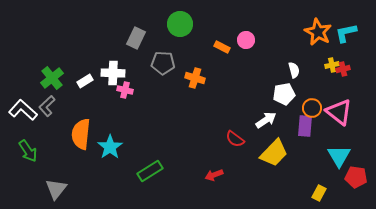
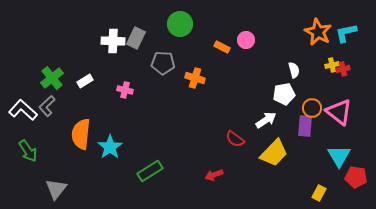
white cross: moved 32 px up
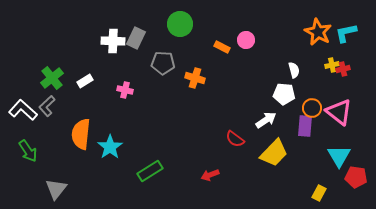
white pentagon: rotated 15 degrees clockwise
red arrow: moved 4 px left
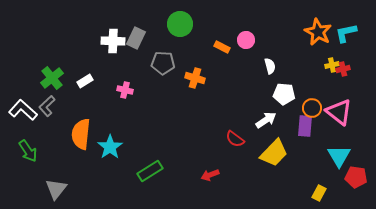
white semicircle: moved 24 px left, 4 px up
